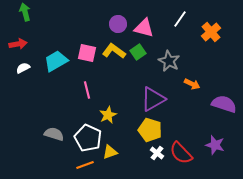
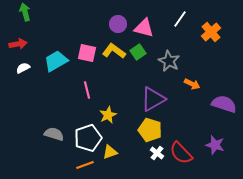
white pentagon: rotated 28 degrees clockwise
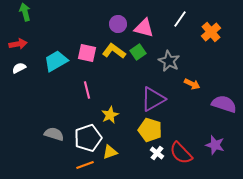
white semicircle: moved 4 px left
yellow star: moved 2 px right
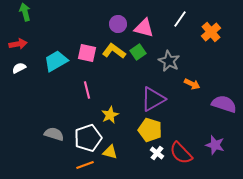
yellow triangle: rotated 35 degrees clockwise
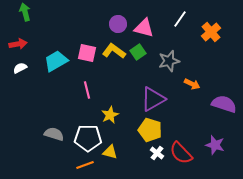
gray star: rotated 30 degrees clockwise
white semicircle: moved 1 px right
white pentagon: rotated 20 degrees clockwise
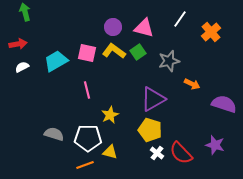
purple circle: moved 5 px left, 3 px down
white semicircle: moved 2 px right, 1 px up
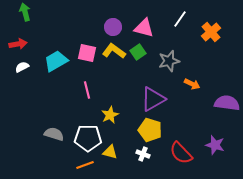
purple semicircle: moved 3 px right, 1 px up; rotated 10 degrees counterclockwise
white cross: moved 14 px left, 1 px down; rotated 16 degrees counterclockwise
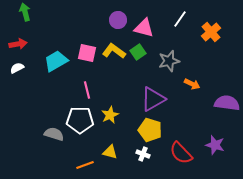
purple circle: moved 5 px right, 7 px up
white semicircle: moved 5 px left, 1 px down
white pentagon: moved 8 px left, 18 px up
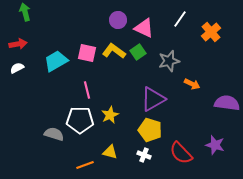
pink triangle: rotated 10 degrees clockwise
white cross: moved 1 px right, 1 px down
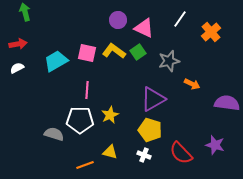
pink line: rotated 18 degrees clockwise
